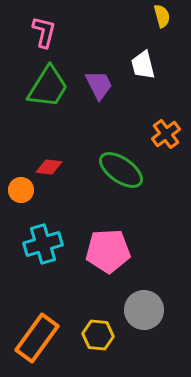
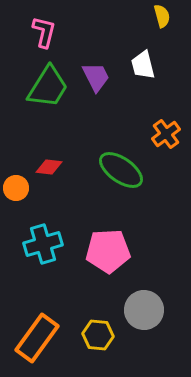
purple trapezoid: moved 3 px left, 8 px up
orange circle: moved 5 px left, 2 px up
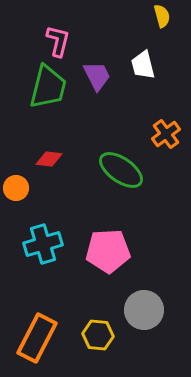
pink L-shape: moved 14 px right, 9 px down
purple trapezoid: moved 1 px right, 1 px up
green trapezoid: rotated 18 degrees counterclockwise
red diamond: moved 8 px up
orange rectangle: rotated 9 degrees counterclockwise
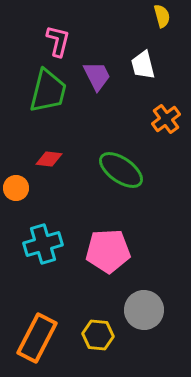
green trapezoid: moved 4 px down
orange cross: moved 15 px up
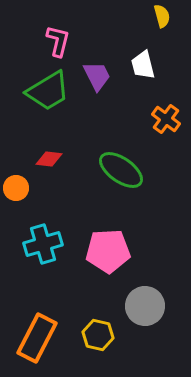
green trapezoid: rotated 45 degrees clockwise
orange cross: rotated 16 degrees counterclockwise
gray circle: moved 1 px right, 4 px up
yellow hexagon: rotated 8 degrees clockwise
